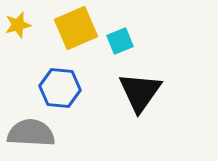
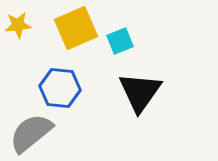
yellow star: rotated 8 degrees clockwise
gray semicircle: rotated 42 degrees counterclockwise
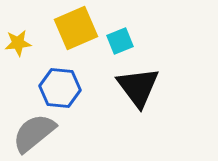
yellow star: moved 18 px down
black triangle: moved 2 px left, 5 px up; rotated 12 degrees counterclockwise
gray semicircle: moved 3 px right
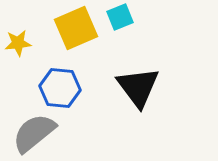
cyan square: moved 24 px up
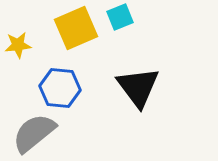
yellow star: moved 2 px down
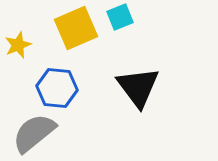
yellow star: rotated 16 degrees counterclockwise
blue hexagon: moved 3 px left
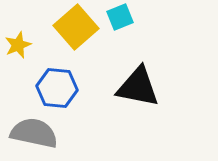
yellow square: moved 1 px up; rotated 18 degrees counterclockwise
black triangle: rotated 42 degrees counterclockwise
gray semicircle: rotated 51 degrees clockwise
